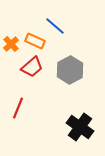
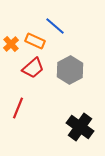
red trapezoid: moved 1 px right, 1 px down
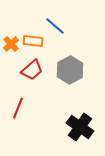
orange rectangle: moved 2 px left; rotated 18 degrees counterclockwise
red trapezoid: moved 1 px left, 2 px down
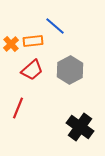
orange rectangle: rotated 12 degrees counterclockwise
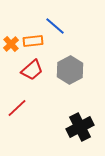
red line: moved 1 px left; rotated 25 degrees clockwise
black cross: rotated 28 degrees clockwise
